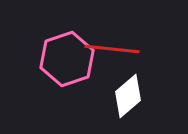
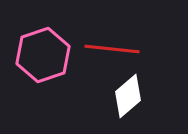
pink hexagon: moved 24 px left, 4 px up
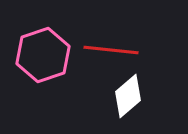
red line: moved 1 px left, 1 px down
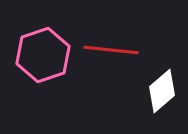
white diamond: moved 34 px right, 5 px up
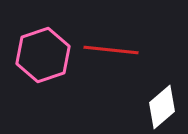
white diamond: moved 16 px down
